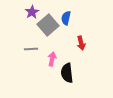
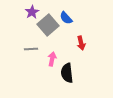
blue semicircle: rotated 56 degrees counterclockwise
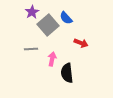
red arrow: rotated 56 degrees counterclockwise
